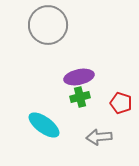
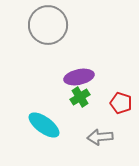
green cross: rotated 18 degrees counterclockwise
gray arrow: moved 1 px right
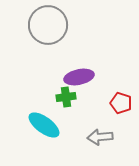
green cross: moved 14 px left; rotated 24 degrees clockwise
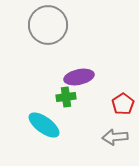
red pentagon: moved 2 px right, 1 px down; rotated 20 degrees clockwise
gray arrow: moved 15 px right
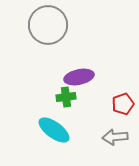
red pentagon: rotated 15 degrees clockwise
cyan ellipse: moved 10 px right, 5 px down
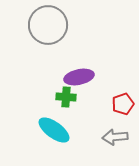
green cross: rotated 12 degrees clockwise
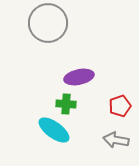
gray circle: moved 2 px up
green cross: moved 7 px down
red pentagon: moved 3 px left, 2 px down
gray arrow: moved 1 px right, 3 px down; rotated 15 degrees clockwise
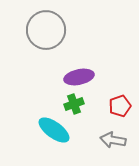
gray circle: moved 2 px left, 7 px down
green cross: moved 8 px right; rotated 24 degrees counterclockwise
gray arrow: moved 3 px left
